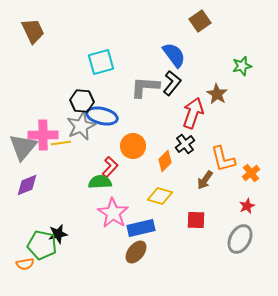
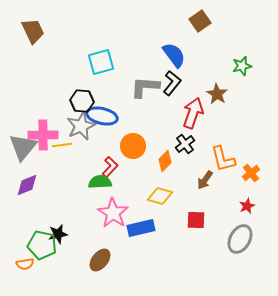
yellow line: moved 1 px right, 2 px down
brown ellipse: moved 36 px left, 8 px down
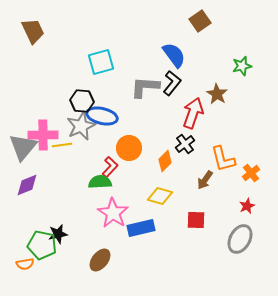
orange circle: moved 4 px left, 2 px down
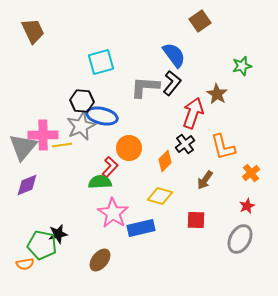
orange L-shape: moved 12 px up
